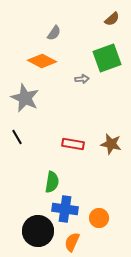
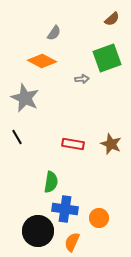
brown star: rotated 10 degrees clockwise
green semicircle: moved 1 px left
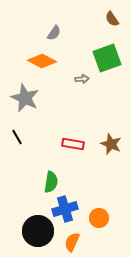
brown semicircle: rotated 98 degrees clockwise
blue cross: rotated 25 degrees counterclockwise
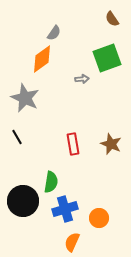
orange diamond: moved 2 px up; rotated 64 degrees counterclockwise
red rectangle: rotated 70 degrees clockwise
black circle: moved 15 px left, 30 px up
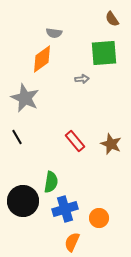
gray semicircle: rotated 63 degrees clockwise
green square: moved 3 px left, 5 px up; rotated 16 degrees clockwise
red rectangle: moved 2 px right, 3 px up; rotated 30 degrees counterclockwise
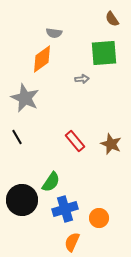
green semicircle: rotated 25 degrees clockwise
black circle: moved 1 px left, 1 px up
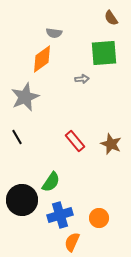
brown semicircle: moved 1 px left, 1 px up
gray star: moved 1 px up; rotated 24 degrees clockwise
blue cross: moved 5 px left, 6 px down
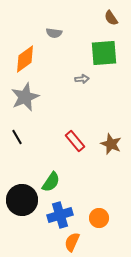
orange diamond: moved 17 px left
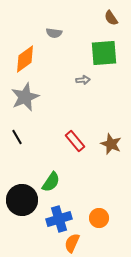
gray arrow: moved 1 px right, 1 px down
blue cross: moved 1 px left, 4 px down
orange semicircle: moved 1 px down
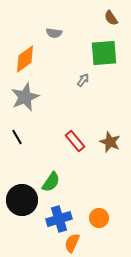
gray arrow: rotated 48 degrees counterclockwise
brown star: moved 1 px left, 2 px up
